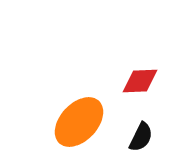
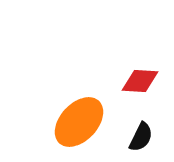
red diamond: rotated 6 degrees clockwise
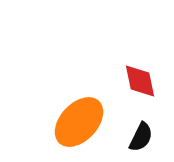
red diamond: rotated 75 degrees clockwise
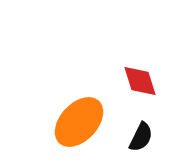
red diamond: rotated 6 degrees counterclockwise
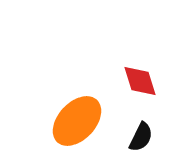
orange ellipse: moved 2 px left, 1 px up
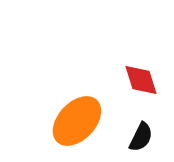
red diamond: moved 1 px right, 1 px up
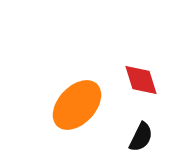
orange ellipse: moved 16 px up
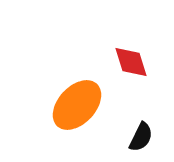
red diamond: moved 10 px left, 18 px up
